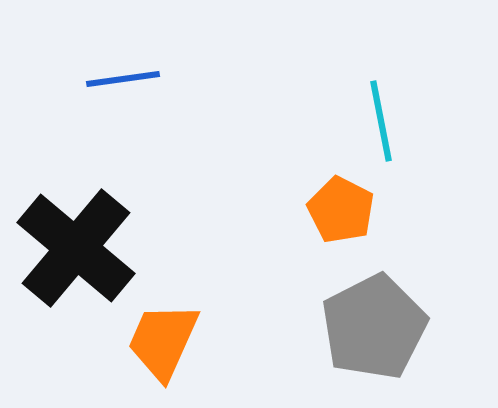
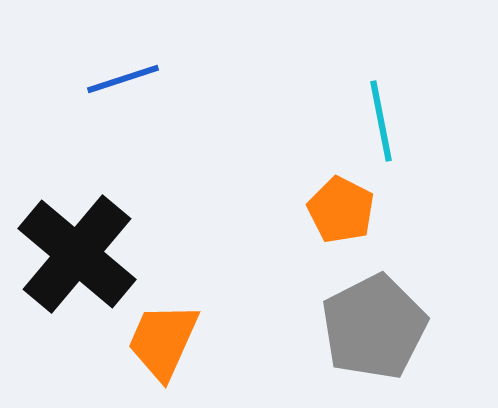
blue line: rotated 10 degrees counterclockwise
black cross: moved 1 px right, 6 px down
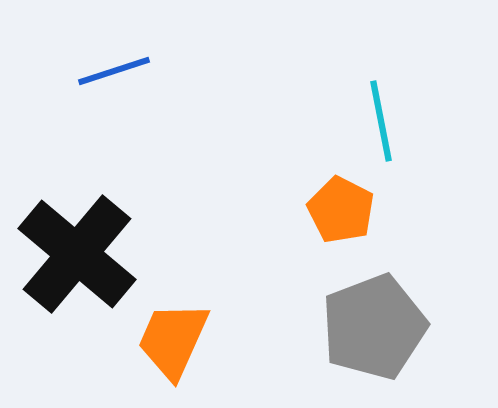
blue line: moved 9 px left, 8 px up
gray pentagon: rotated 6 degrees clockwise
orange trapezoid: moved 10 px right, 1 px up
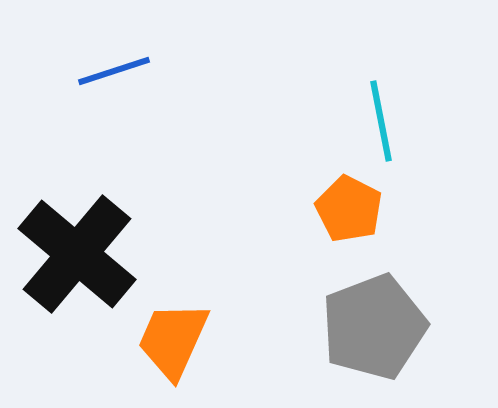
orange pentagon: moved 8 px right, 1 px up
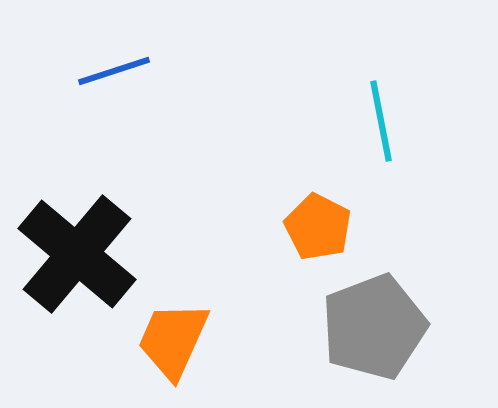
orange pentagon: moved 31 px left, 18 px down
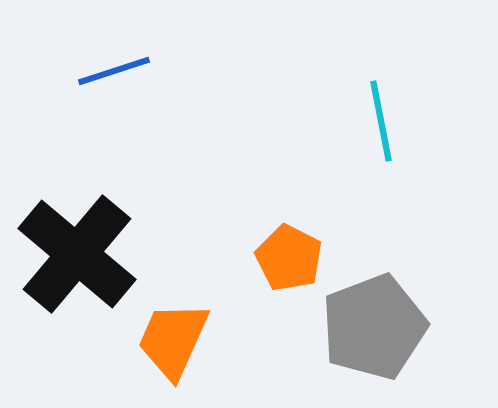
orange pentagon: moved 29 px left, 31 px down
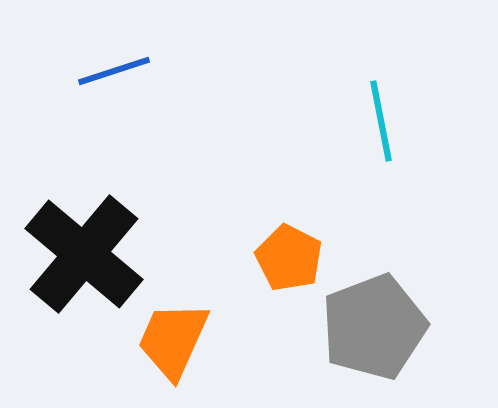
black cross: moved 7 px right
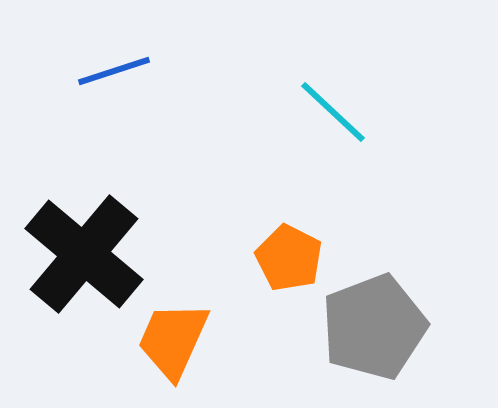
cyan line: moved 48 px left, 9 px up; rotated 36 degrees counterclockwise
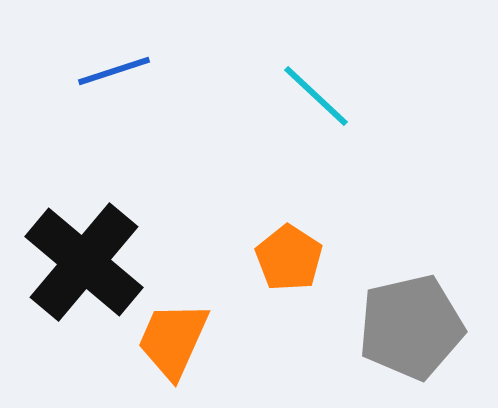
cyan line: moved 17 px left, 16 px up
black cross: moved 8 px down
orange pentagon: rotated 6 degrees clockwise
gray pentagon: moved 37 px right; rotated 8 degrees clockwise
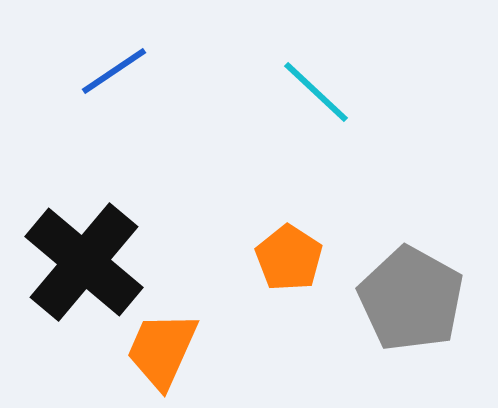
blue line: rotated 16 degrees counterclockwise
cyan line: moved 4 px up
gray pentagon: moved 28 px up; rotated 30 degrees counterclockwise
orange trapezoid: moved 11 px left, 10 px down
